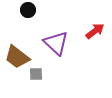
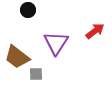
purple triangle: rotated 20 degrees clockwise
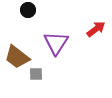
red arrow: moved 1 px right, 2 px up
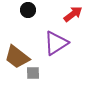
red arrow: moved 23 px left, 15 px up
purple triangle: rotated 24 degrees clockwise
gray square: moved 3 px left, 1 px up
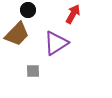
red arrow: rotated 24 degrees counterclockwise
brown trapezoid: moved 23 px up; rotated 84 degrees counterclockwise
gray square: moved 2 px up
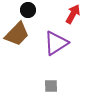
gray square: moved 18 px right, 15 px down
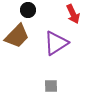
red arrow: rotated 126 degrees clockwise
brown trapezoid: moved 2 px down
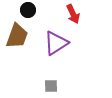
brown trapezoid: rotated 24 degrees counterclockwise
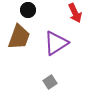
red arrow: moved 2 px right, 1 px up
brown trapezoid: moved 2 px right, 1 px down
gray square: moved 1 px left, 4 px up; rotated 32 degrees counterclockwise
